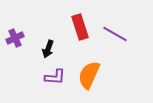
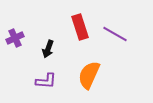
purple L-shape: moved 9 px left, 4 px down
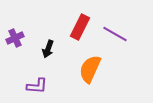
red rectangle: rotated 45 degrees clockwise
orange semicircle: moved 1 px right, 6 px up
purple L-shape: moved 9 px left, 5 px down
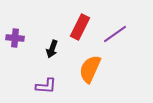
purple line: rotated 65 degrees counterclockwise
purple cross: rotated 30 degrees clockwise
black arrow: moved 4 px right
purple L-shape: moved 9 px right
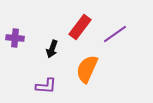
red rectangle: rotated 10 degrees clockwise
orange semicircle: moved 3 px left
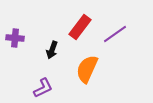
black arrow: moved 1 px down
purple L-shape: moved 3 px left, 2 px down; rotated 30 degrees counterclockwise
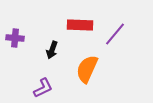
red rectangle: moved 2 px up; rotated 55 degrees clockwise
purple line: rotated 15 degrees counterclockwise
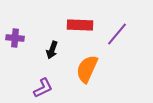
purple line: moved 2 px right
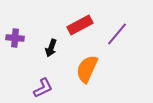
red rectangle: rotated 30 degrees counterclockwise
black arrow: moved 1 px left, 2 px up
